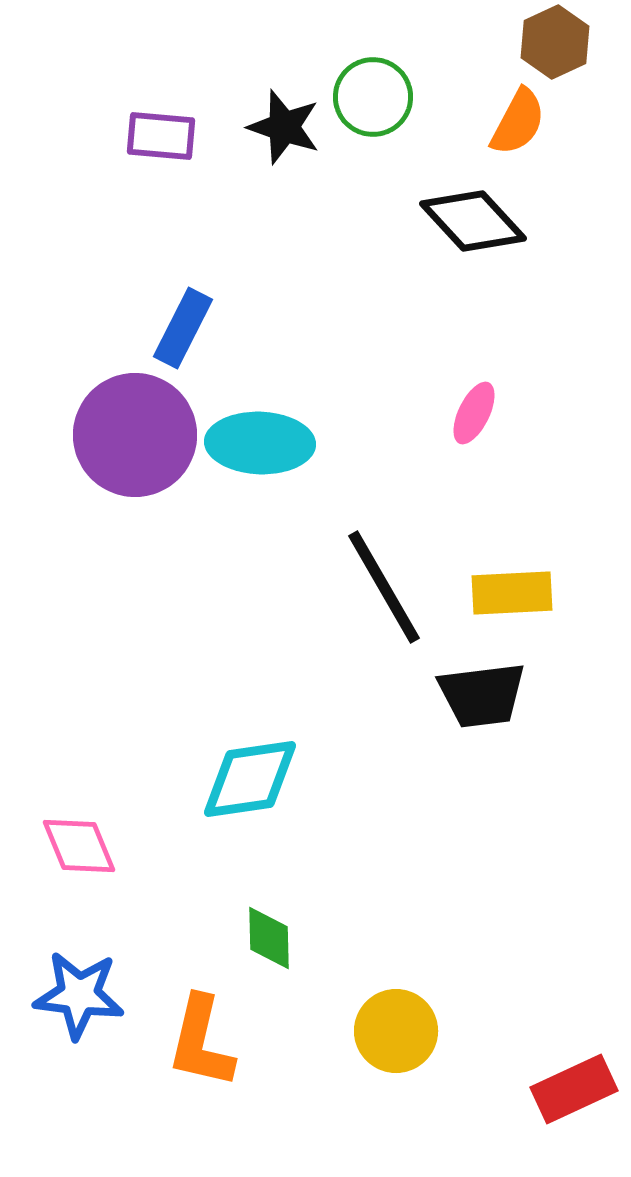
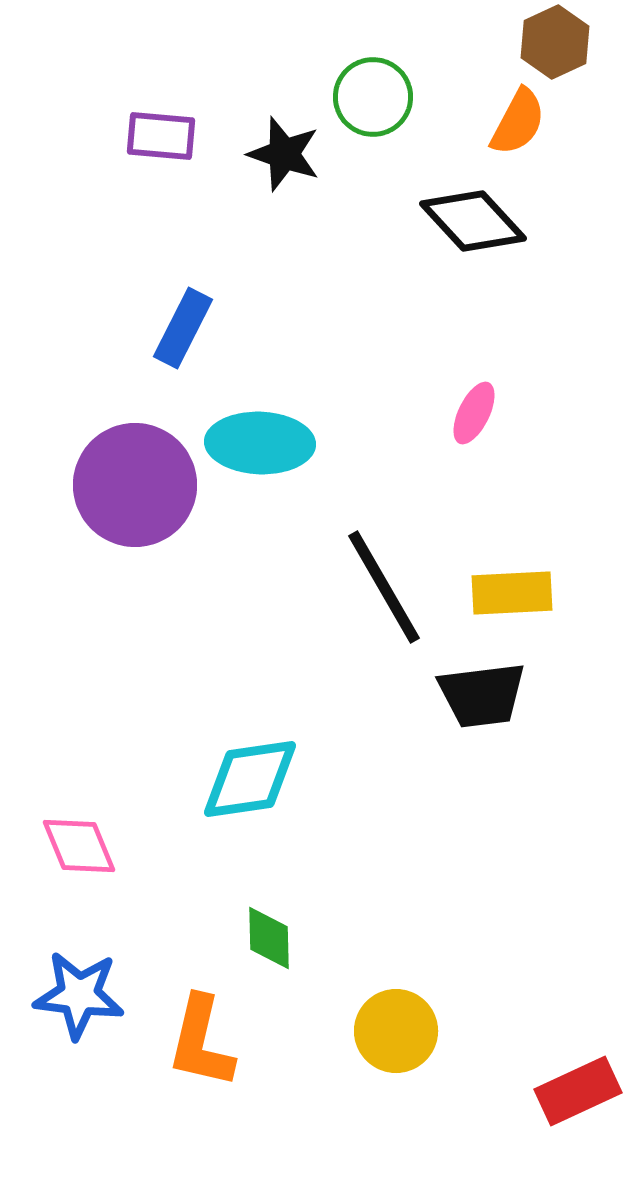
black star: moved 27 px down
purple circle: moved 50 px down
red rectangle: moved 4 px right, 2 px down
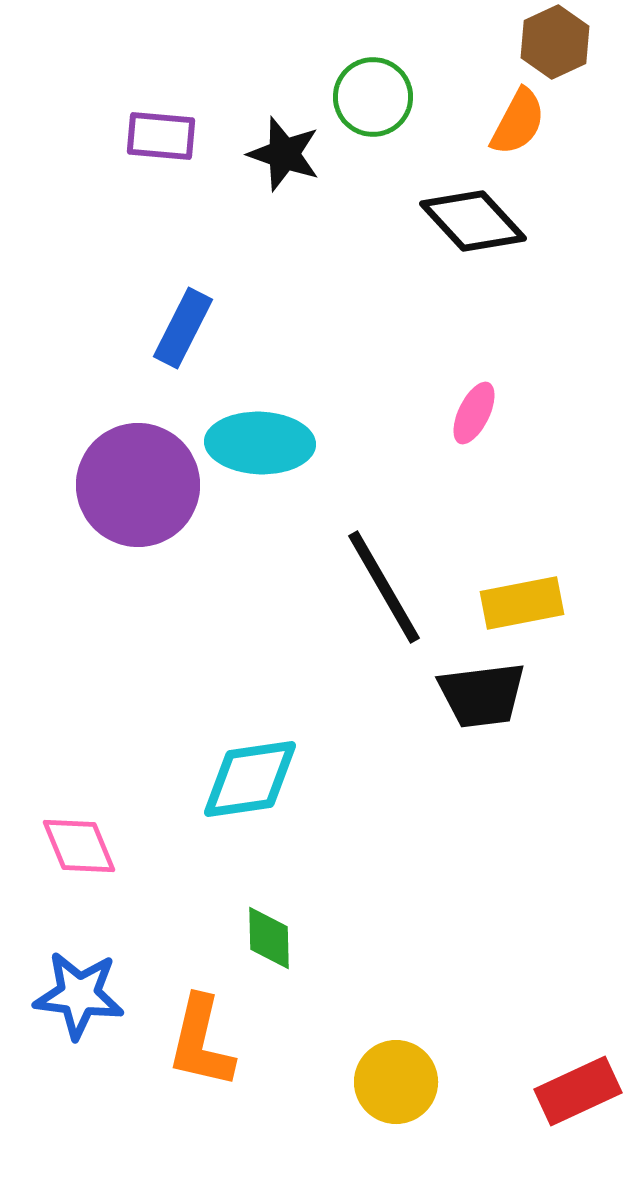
purple circle: moved 3 px right
yellow rectangle: moved 10 px right, 10 px down; rotated 8 degrees counterclockwise
yellow circle: moved 51 px down
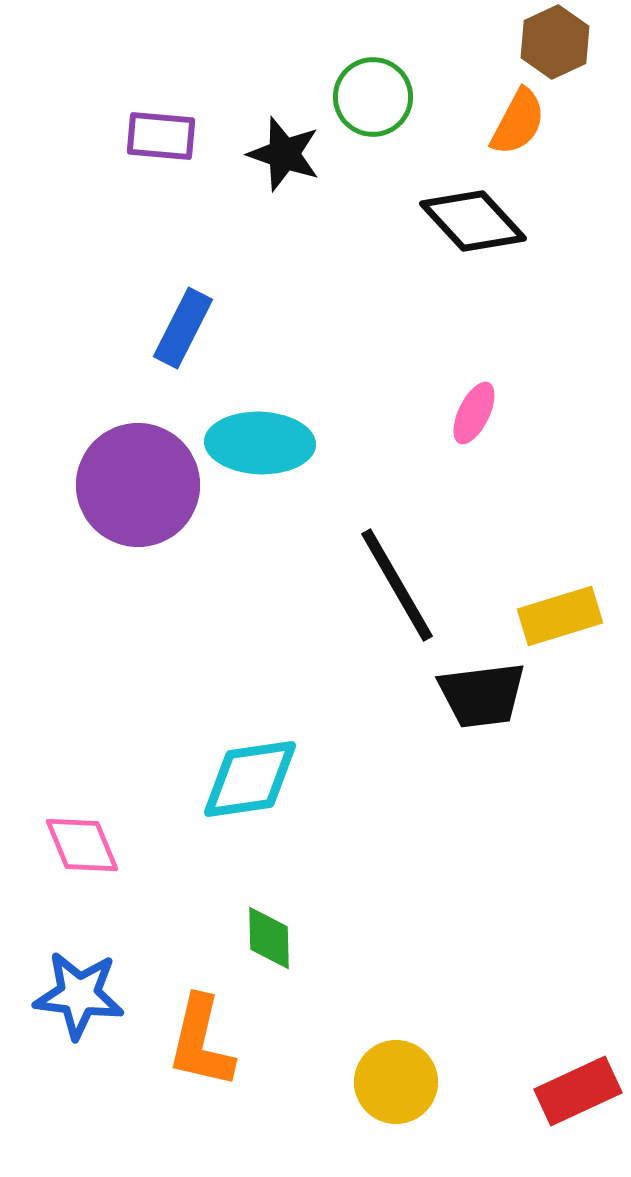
black line: moved 13 px right, 2 px up
yellow rectangle: moved 38 px right, 13 px down; rotated 6 degrees counterclockwise
pink diamond: moved 3 px right, 1 px up
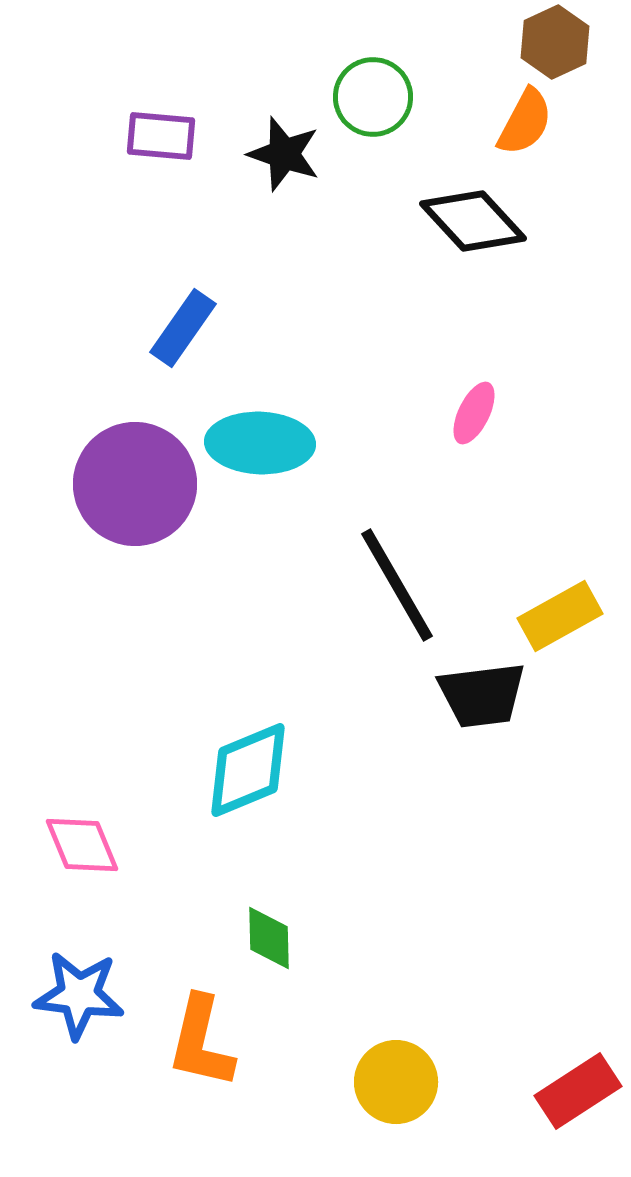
orange semicircle: moved 7 px right
blue rectangle: rotated 8 degrees clockwise
purple circle: moved 3 px left, 1 px up
yellow rectangle: rotated 12 degrees counterclockwise
cyan diamond: moved 2 px left, 9 px up; rotated 14 degrees counterclockwise
red rectangle: rotated 8 degrees counterclockwise
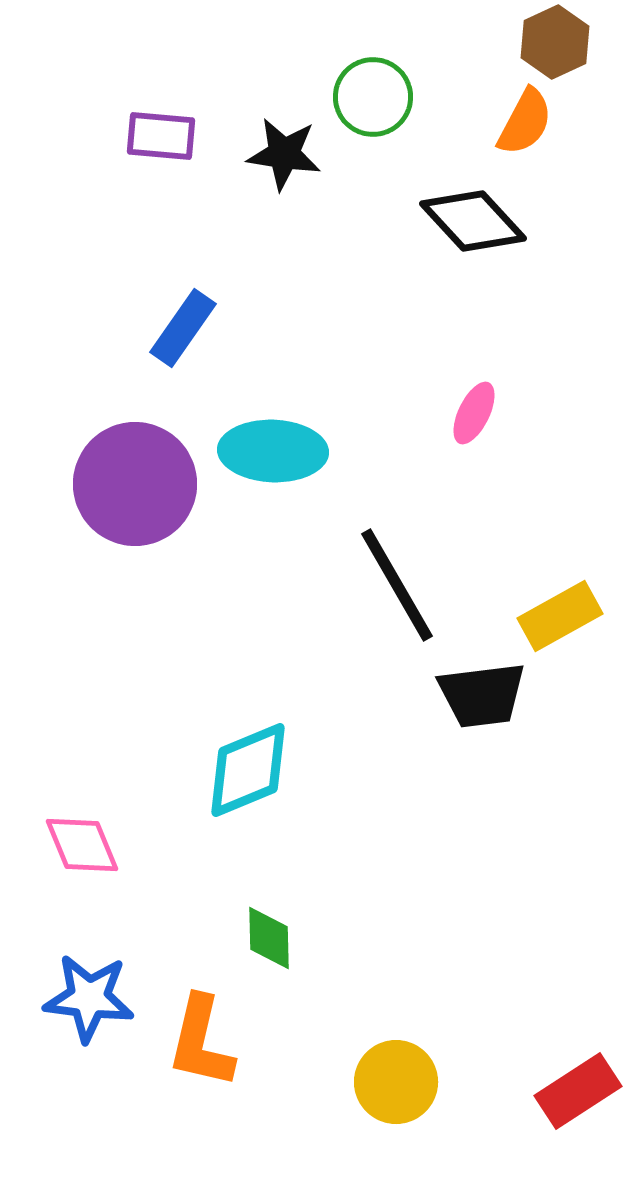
black star: rotated 10 degrees counterclockwise
cyan ellipse: moved 13 px right, 8 px down
blue star: moved 10 px right, 3 px down
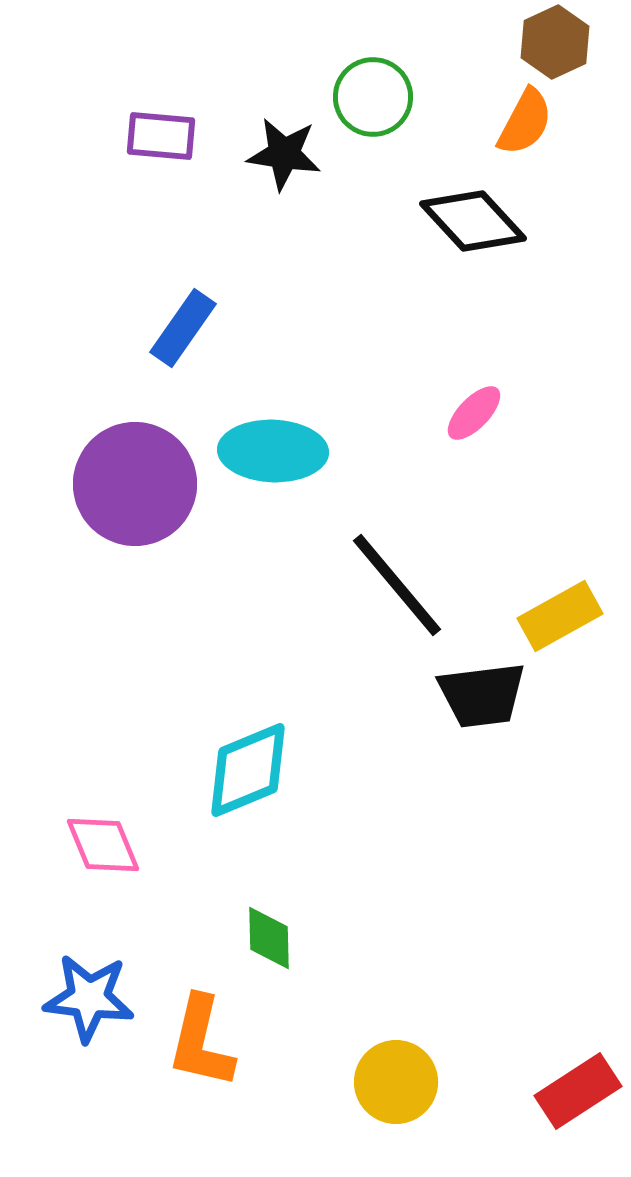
pink ellipse: rotated 18 degrees clockwise
black line: rotated 10 degrees counterclockwise
pink diamond: moved 21 px right
